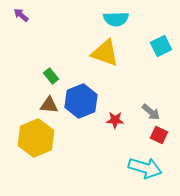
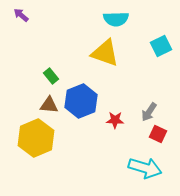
gray arrow: moved 2 px left; rotated 84 degrees clockwise
red square: moved 1 px left, 1 px up
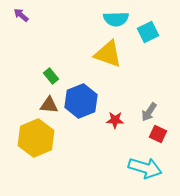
cyan square: moved 13 px left, 14 px up
yellow triangle: moved 3 px right, 1 px down
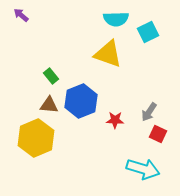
cyan arrow: moved 2 px left, 1 px down
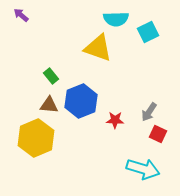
yellow triangle: moved 10 px left, 6 px up
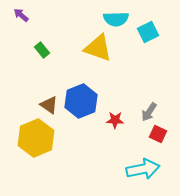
green rectangle: moved 9 px left, 26 px up
brown triangle: rotated 30 degrees clockwise
cyan arrow: rotated 28 degrees counterclockwise
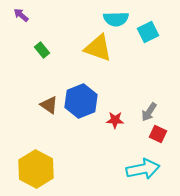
yellow hexagon: moved 31 px down; rotated 9 degrees counterclockwise
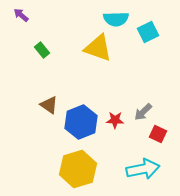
blue hexagon: moved 21 px down
gray arrow: moved 6 px left; rotated 12 degrees clockwise
yellow hexagon: moved 42 px right; rotated 15 degrees clockwise
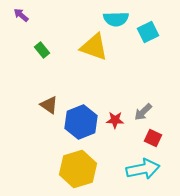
yellow triangle: moved 4 px left, 1 px up
red square: moved 5 px left, 4 px down
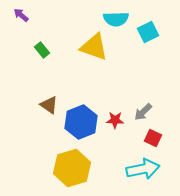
yellow hexagon: moved 6 px left, 1 px up
